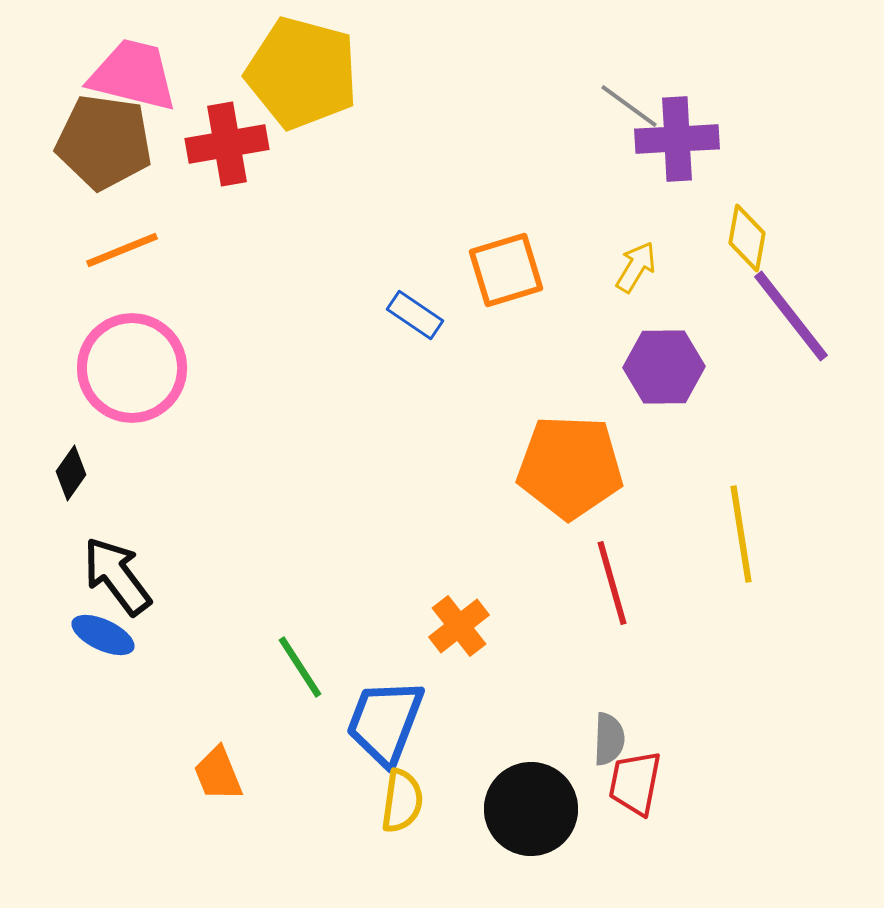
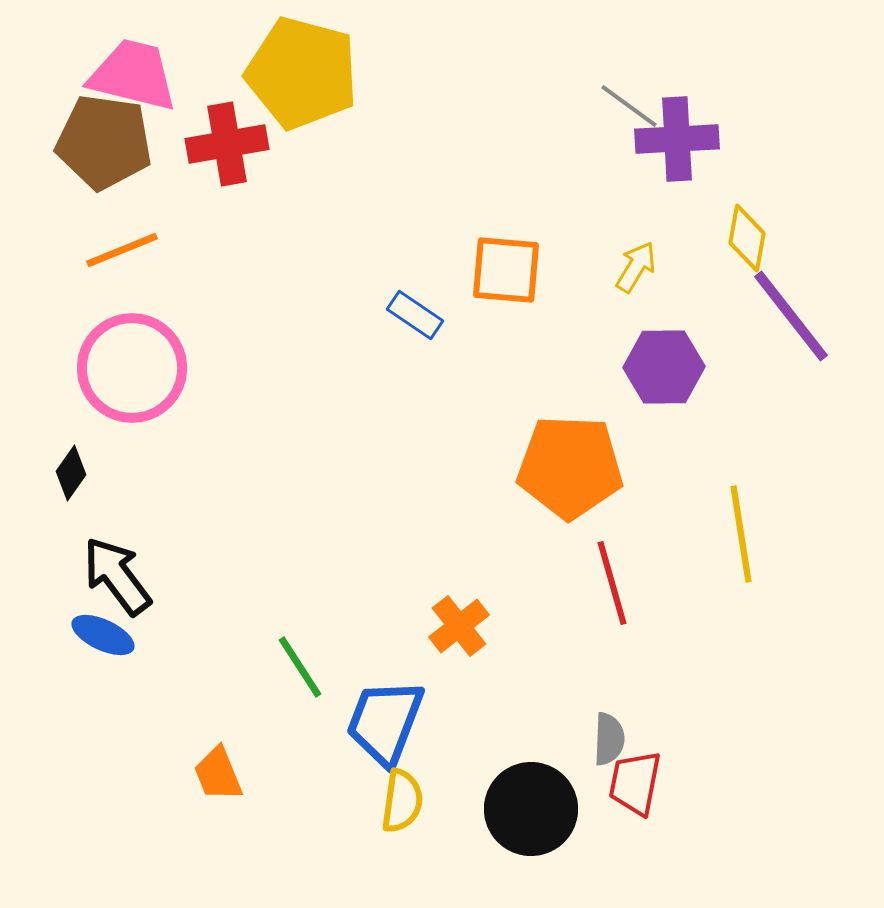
orange square: rotated 22 degrees clockwise
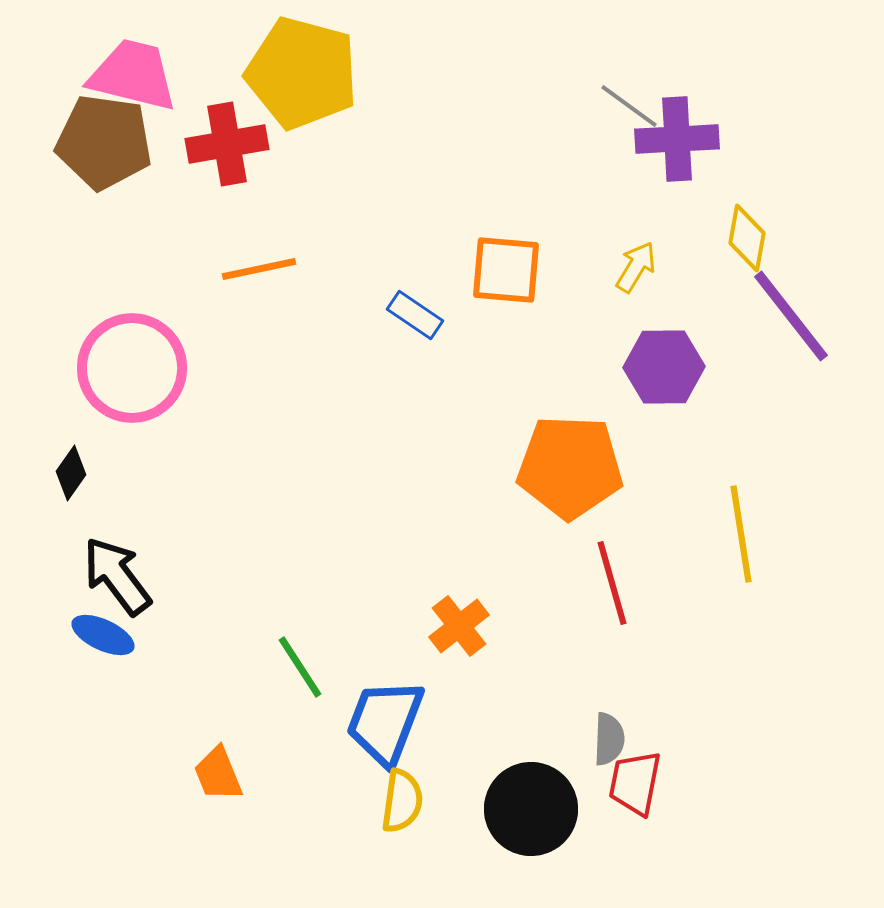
orange line: moved 137 px right, 19 px down; rotated 10 degrees clockwise
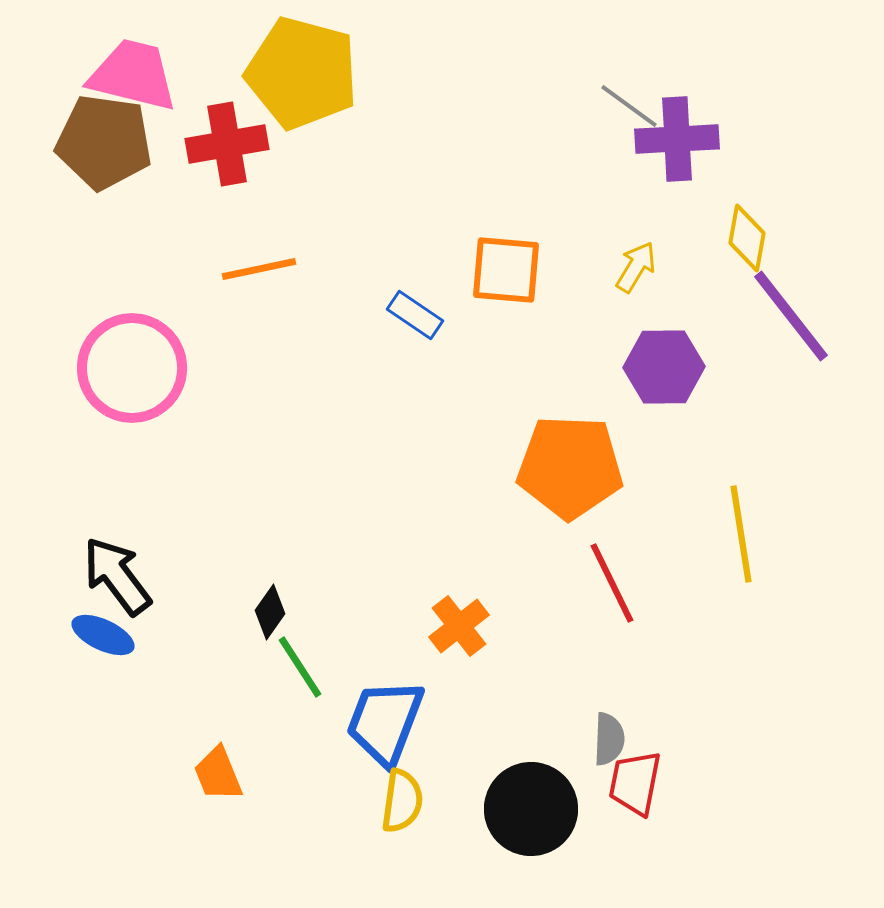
black diamond: moved 199 px right, 139 px down
red line: rotated 10 degrees counterclockwise
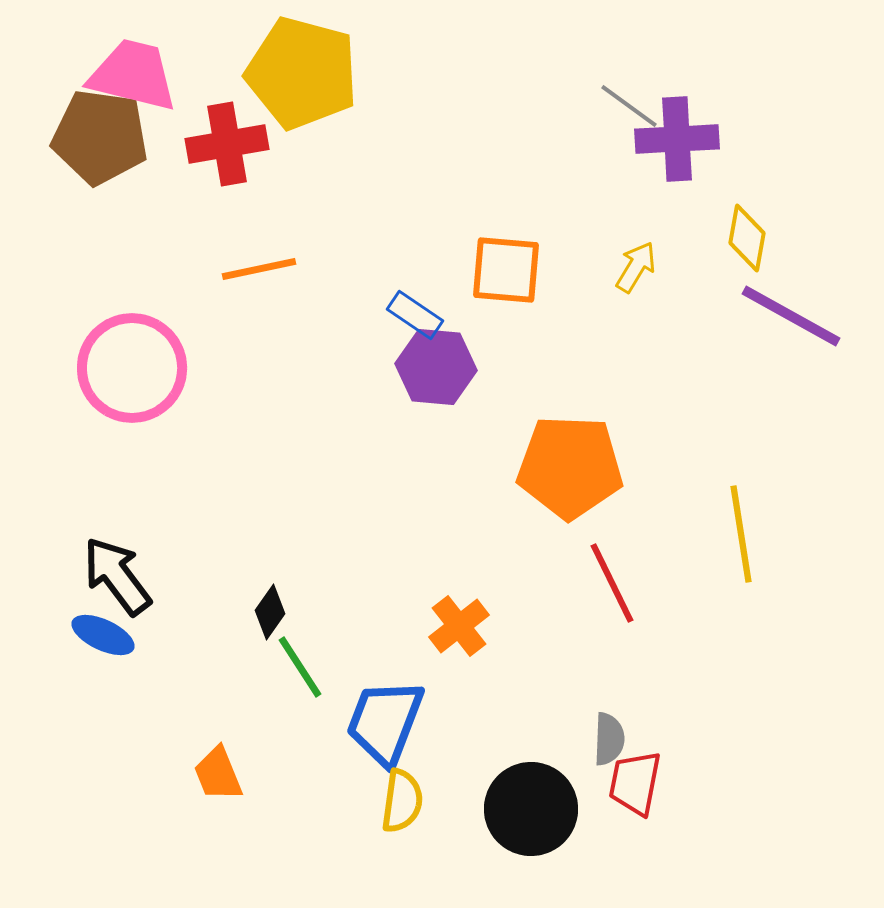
brown pentagon: moved 4 px left, 5 px up
purple line: rotated 23 degrees counterclockwise
purple hexagon: moved 228 px left; rotated 6 degrees clockwise
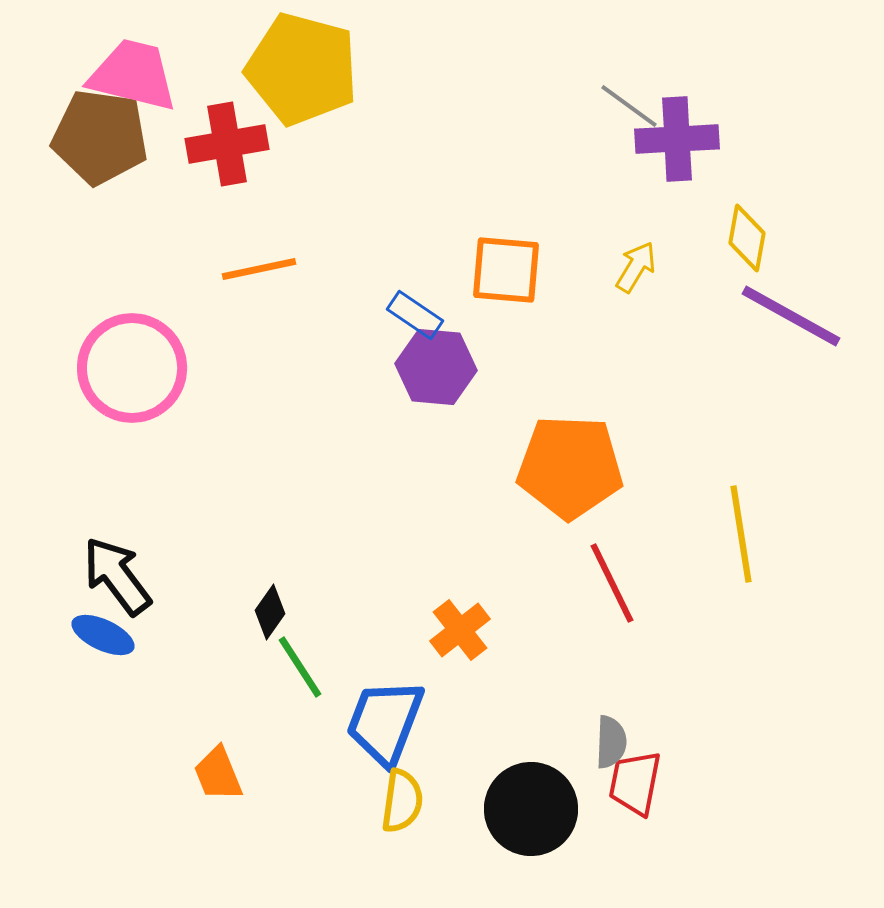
yellow pentagon: moved 4 px up
orange cross: moved 1 px right, 4 px down
gray semicircle: moved 2 px right, 3 px down
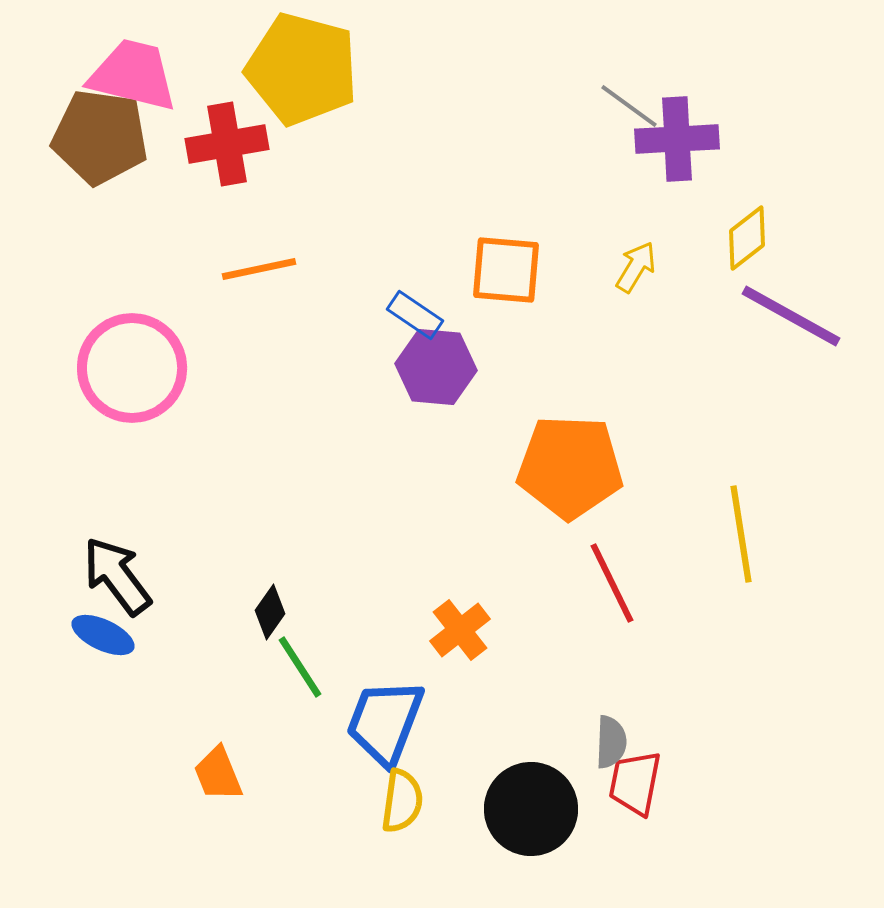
yellow diamond: rotated 42 degrees clockwise
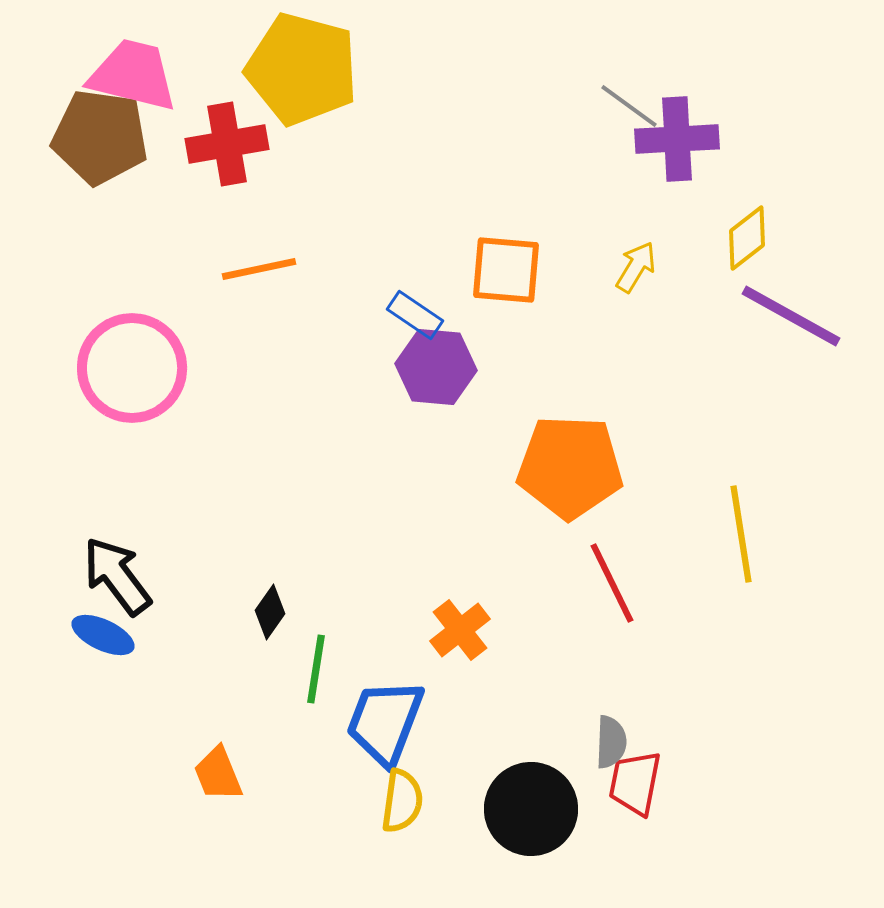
green line: moved 16 px right, 2 px down; rotated 42 degrees clockwise
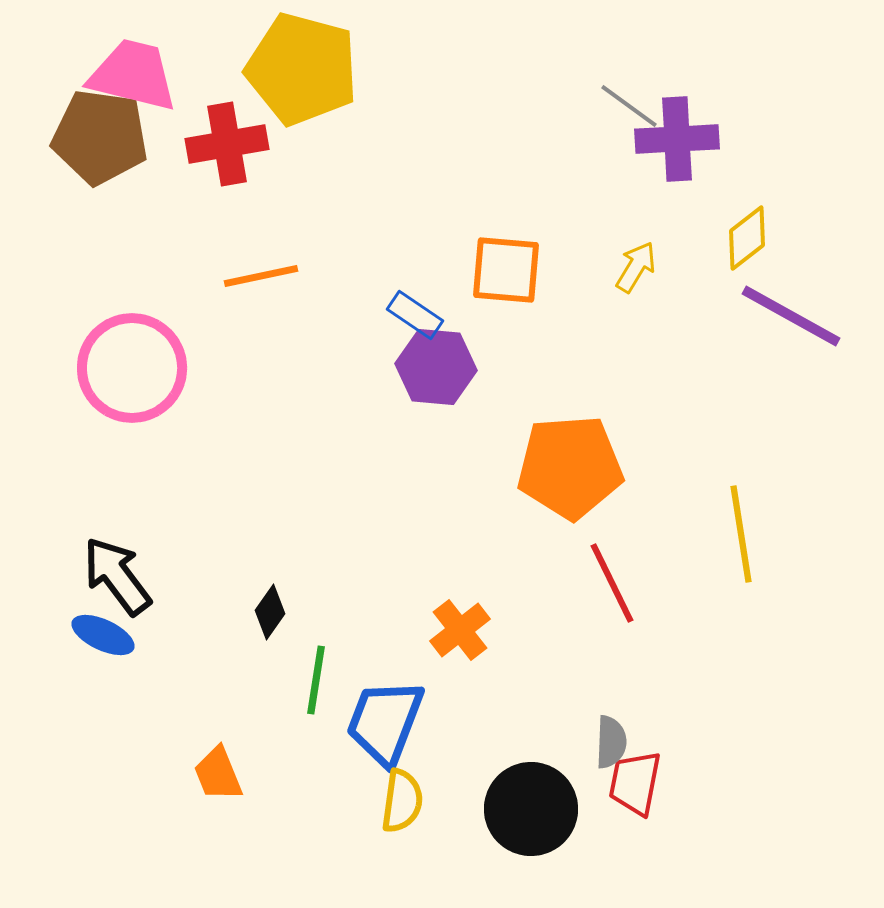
orange line: moved 2 px right, 7 px down
orange pentagon: rotated 6 degrees counterclockwise
green line: moved 11 px down
